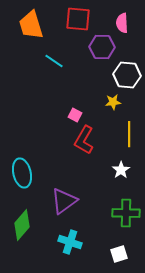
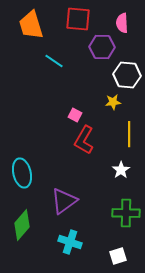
white square: moved 1 px left, 2 px down
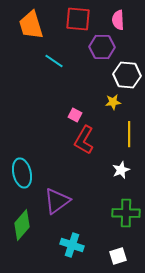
pink semicircle: moved 4 px left, 3 px up
white star: rotated 12 degrees clockwise
purple triangle: moved 7 px left
cyan cross: moved 2 px right, 3 px down
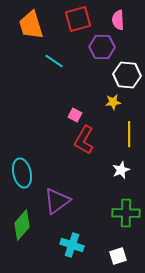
red square: rotated 20 degrees counterclockwise
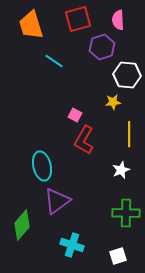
purple hexagon: rotated 20 degrees counterclockwise
cyan ellipse: moved 20 px right, 7 px up
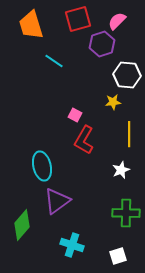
pink semicircle: moved 1 px left, 1 px down; rotated 48 degrees clockwise
purple hexagon: moved 3 px up
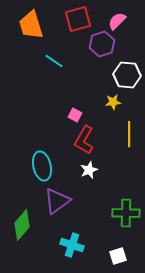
white star: moved 32 px left
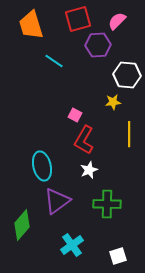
purple hexagon: moved 4 px left, 1 px down; rotated 15 degrees clockwise
green cross: moved 19 px left, 9 px up
cyan cross: rotated 35 degrees clockwise
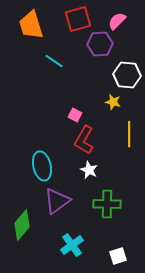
purple hexagon: moved 2 px right, 1 px up
yellow star: rotated 21 degrees clockwise
white star: rotated 24 degrees counterclockwise
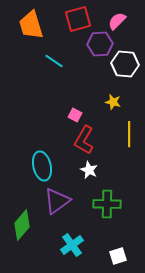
white hexagon: moved 2 px left, 11 px up
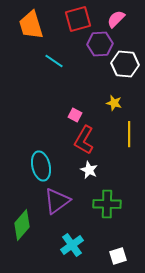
pink semicircle: moved 1 px left, 2 px up
yellow star: moved 1 px right, 1 px down
cyan ellipse: moved 1 px left
